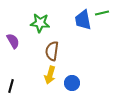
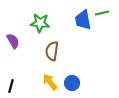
yellow arrow: moved 7 px down; rotated 126 degrees clockwise
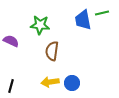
green star: moved 2 px down
purple semicircle: moved 2 px left; rotated 35 degrees counterclockwise
yellow arrow: rotated 60 degrees counterclockwise
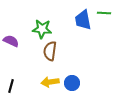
green line: moved 2 px right; rotated 16 degrees clockwise
green star: moved 2 px right, 4 px down
brown semicircle: moved 2 px left
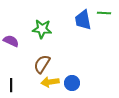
brown semicircle: moved 8 px left, 13 px down; rotated 24 degrees clockwise
black line: moved 1 px up; rotated 16 degrees counterclockwise
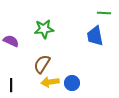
blue trapezoid: moved 12 px right, 16 px down
green star: moved 2 px right; rotated 12 degrees counterclockwise
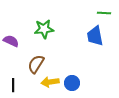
brown semicircle: moved 6 px left
black line: moved 2 px right
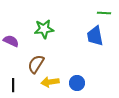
blue circle: moved 5 px right
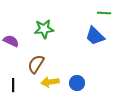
blue trapezoid: rotated 35 degrees counterclockwise
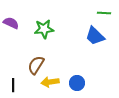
purple semicircle: moved 18 px up
brown semicircle: moved 1 px down
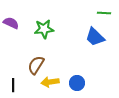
blue trapezoid: moved 1 px down
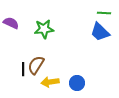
blue trapezoid: moved 5 px right, 5 px up
black line: moved 10 px right, 16 px up
